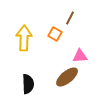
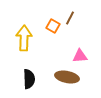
orange square: moved 2 px left, 8 px up
brown ellipse: rotated 50 degrees clockwise
black semicircle: moved 1 px right, 5 px up
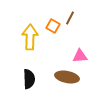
yellow arrow: moved 6 px right, 1 px up
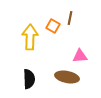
brown line: rotated 16 degrees counterclockwise
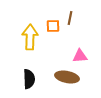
orange square: rotated 32 degrees counterclockwise
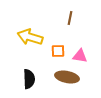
orange square: moved 5 px right, 25 px down
yellow arrow: rotated 75 degrees counterclockwise
pink triangle: rotated 14 degrees clockwise
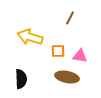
brown line: rotated 16 degrees clockwise
black semicircle: moved 8 px left
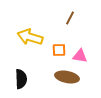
orange square: moved 1 px right, 1 px up
